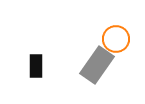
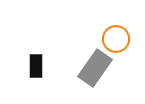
gray rectangle: moved 2 px left, 3 px down
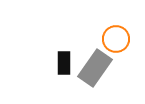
black rectangle: moved 28 px right, 3 px up
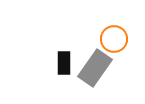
orange circle: moved 2 px left
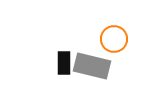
gray rectangle: moved 3 px left, 2 px up; rotated 69 degrees clockwise
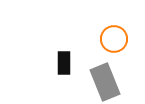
gray rectangle: moved 13 px right, 16 px down; rotated 54 degrees clockwise
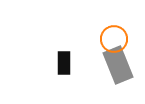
gray rectangle: moved 13 px right, 17 px up
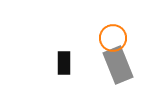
orange circle: moved 1 px left, 1 px up
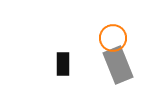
black rectangle: moved 1 px left, 1 px down
